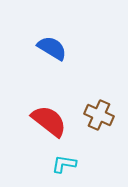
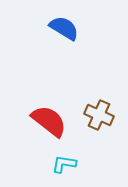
blue semicircle: moved 12 px right, 20 px up
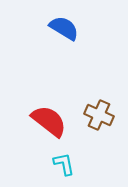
cyan L-shape: rotated 70 degrees clockwise
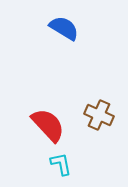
red semicircle: moved 1 px left, 4 px down; rotated 9 degrees clockwise
cyan L-shape: moved 3 px left
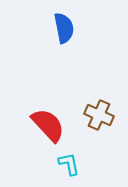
blue semicircle: rotated 48 degrees clockwise
cyan L-shape: moved 8 px right
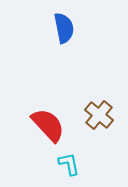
brown cross: rotated 16 degrees clockwise
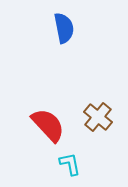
brown cross: moved 1 px left, 2 px down
cyan L-shape: moved 1 px right
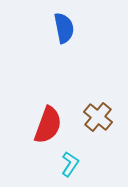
red semicircle: rotated 63 degrees clockwise
cyan L-shape: rotated 45 degrees clockwise
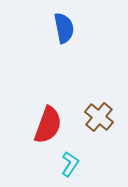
brown cross: moved 1 px right
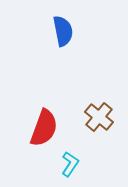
blue semicircle: moved 1 px left, 3 px down
red semicircle: moved 4 px left, 3 px down
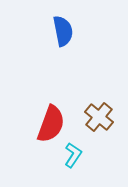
red semicircle: moved 7 px right, 4 px up
cyan L-shape: moved 3 px right, 9 px up
